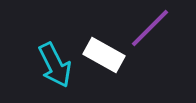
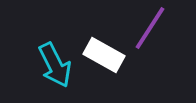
purple line: rotated 12 degrees counterclockwise
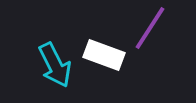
white rectangle: rotated 9 degrees counterclockwise
